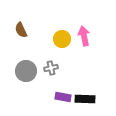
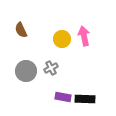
gray cross: rotated 16 degrees counterclockwise
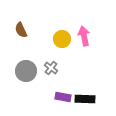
gray cross: rotated 24 degrees counterclockwise
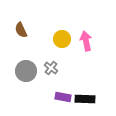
pink arrow: moved 2 px right, 5 px down
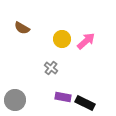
brown semicircle: moved 1 px right, 2 px up; rotated 35 degrees counterclockwise
pink arrow: rotated 60 degrees clockwise
gray circle: moved 11 px left, 29 px down
black rectangle: moved 4 px down; rotated 24 degrees clockwise
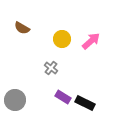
pink arrow: moved 5 px right
purple rectangle: rotated 21 degrees clockwise
